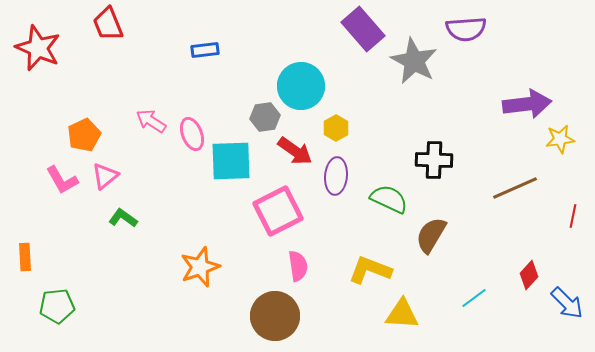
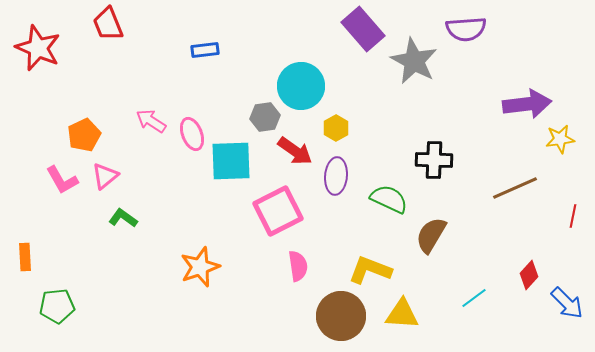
brown circle: moved 66 px right
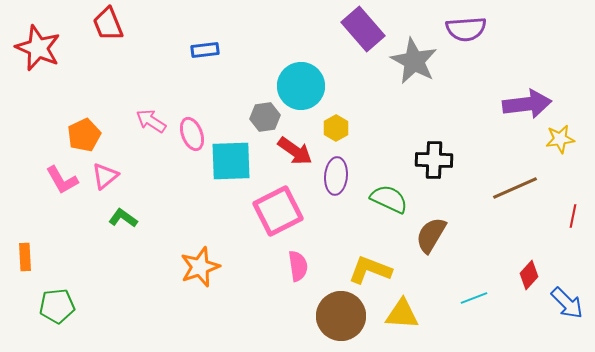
cyan line: rotated 16 degrees clockwise
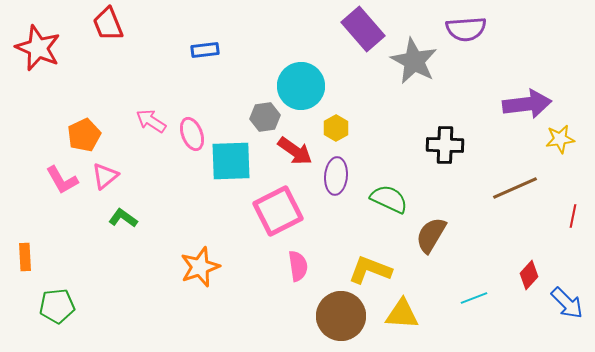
black cross: moved 11 px right, 15 px up
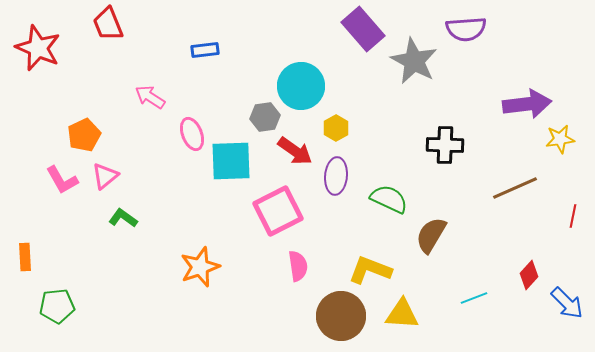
pink arrow: moved 1 px left, 24 px up
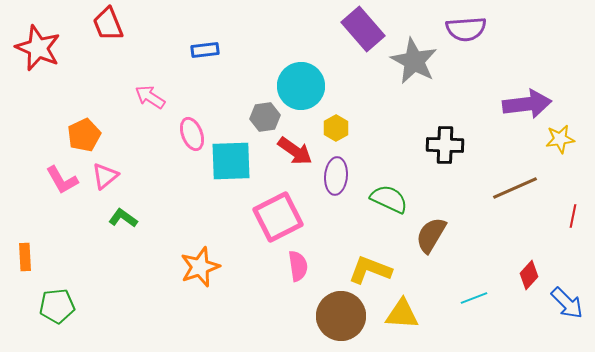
pink square: moved 6 px down
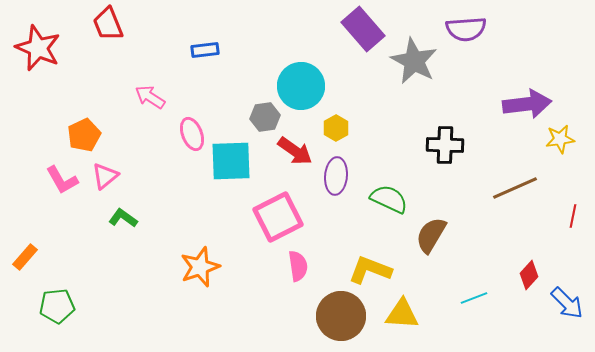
orange rectangle: rotated 44 degrees clockwise
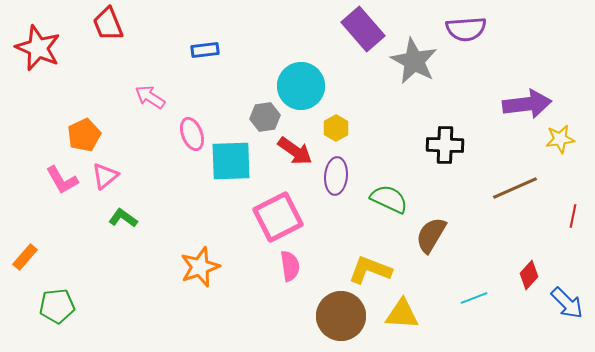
pink semicircle: moved 8 px left
